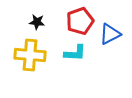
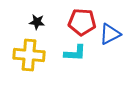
red pentagon: moved 2 px right, 1 px down; rotated 24 degrees clockwise
yellow cross: moved 1 px left
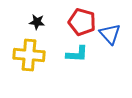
red pentagon: rotated 12 degrees clockwise
blue triangle: rotated 45 degrees counterclockwise
cyan L-shape: moved 2 px right, 1 px down
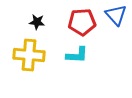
red pentagon: rotated 20 degrees counterclockwise
blue triangle: moved 6 px right, 19 px up
cyan L-shape: moved 1 px down
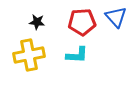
blue triangle: moved 2 px down
yellow cross: rotated 16 degrees counterclockwise
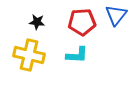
blue triangle: moved 2 px up; rotated 20 degrees clockwise
yellow cross: rotated 24 degrees clockwise
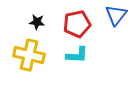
red pentagon: moved 5 px left, 2 px down; rotated 8 degrees counterclockwise
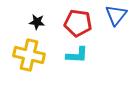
red pentagon: moved 1 px right, 1 px up; rotated 20 degrees clockwise
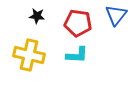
black star: moved 6 px up
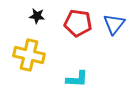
blue triangle: moved 2 px left, 9 px down
cyan L-shape: moved 24 px down
